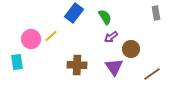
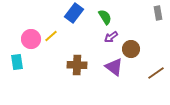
gray rectangle: moved 2 px right
purple triangle: rotated 18 degrees counterclockwise
brown line: moved 4 px right, 1 px up
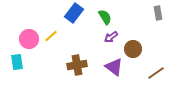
pink circle: moved 2 px left
brown circle: moved 2 px right
brown cross: rotated 12 degrees counterclockwise
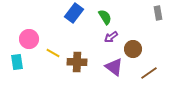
yellow line: moved 2 px right, 17 px down; rotated 72 degrees clockwise
brown cross: moved 3 px up; rotated 12 degrees clockwise
brown line: moved 7 px left
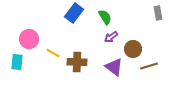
cyan rectangle: rotated 14 degrees clockwise
brown line: moved 7 px up; rotated 18 degrees clockwise
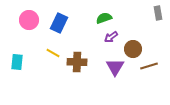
blue rectangle: moved 15 px left, 10 px down; rotated 12 degrees counterclockwise
green semicircle: moved 1 px left, 1 px down; rotated 77 degrees counterclockwise
pink circle: moved 19 px up
purple triangle: moved 1 px right; rotated 24 degrees clockwise
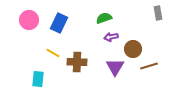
purple arrow: rotated 24 degrees clockwise
cyan rectangle: moved 21 px right, 17 px down
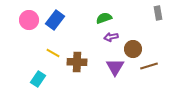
blue rectangle: moved 4 px left, 3 px up; rotated 12 degrees clockwise
cyan rectangle: rotated 28 degrees clockwise
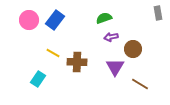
brown line: moved 9 px left, 18 px down; rotated 48 degrees clockwise
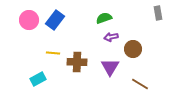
yellow line: rotated 24 degrees counterclockwise
purple triangle: moved 5 px left
cyan rectangle: rotated 28 degrees clockwise
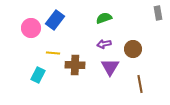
pink circle: moved 2 px right, 8 px down
purple arrow: moved 7 px left, 7 px down
brown cross: moved 2 px left, 3 px down
cyan rectangle: moved 4 px up; rotated 35 degrees counterclockwise
brown line: rotated 48 degrees clockwise
